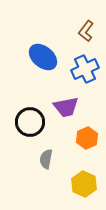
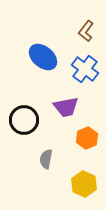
blue cross: rotated 28 degrees counterclockwise
black circle: moved 6 px left, 2 px up
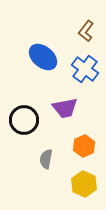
purple trapezoid: moved 1 px left, 1 px down
orange hexagon: moved 3 px left, 8 px down
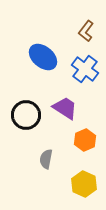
purple trapezoid: rotated 136 degrees counterclockwise
black circle: moved 2 px right, 5 px up
orange hexagon: moved 1 px right, 6 px up
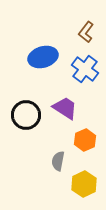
brown L-shape: moved 1 px down
blue ellipse: rotated 56 degrees counterclockwise
gray semicircle: moved 12 px right, 2 px down
yellow hexagon: rotated 10 degrees clockwise
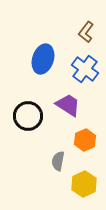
blue ellipse: moved 2 px down; rotated 56 degrees counterclockwise
purple trapezoid: moved 3 px right, 3 px up
black circle: moved 2 px right, 1 px down
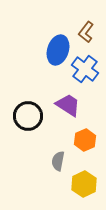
blue ellipse: moved 15 px right, 9 px up
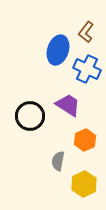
blue cross: moved 2 px right; rotated 12 degrees counterclockwise
black circle: moved 2 px right
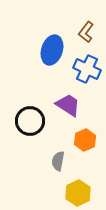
blue ellipse: moved 6 px left
black circle: moved 5 px down
yellow hexagon: moved 6 px left, 9 px down
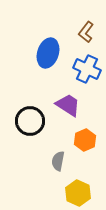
blue ellipse: moved 4 px left, 3 px down
yellow hexagon: rotated 10 degrees counterclockwise
